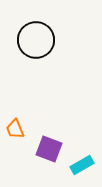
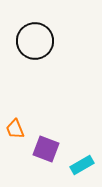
black circle: moved 1 px left, 1 px down
purple square: moved 3 px left
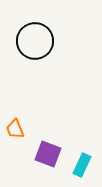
purple square: moved 2 px right, 5 px down
cyan rectangle: rotated 35 degrees counterclockwise
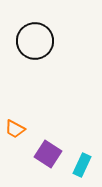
orange trapezoid: rotated 40 degrees counterclockwise
purple square: rotated 12 degrees clockwise
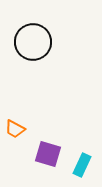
black circle: moved 2 px left, 1 px down
purple square: rotated 16 degrees counterclockwise
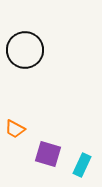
black circle: moved 8 px left, 8 px down
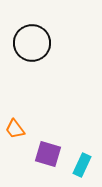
black circle: moved 7 px right, 7 px up
orange trapezoid: rotated 25 degrees clockwise
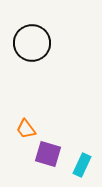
orange trapezoid: moved 11 px right
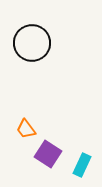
purple square: rotated 16 degrees clockwise
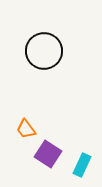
black circle: moved 12 px right, 8 px down
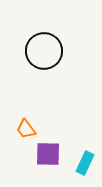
purple square: rotated 32 degrees counterclockwise
cyan rectangle: moved 3 px right, 2 px up
